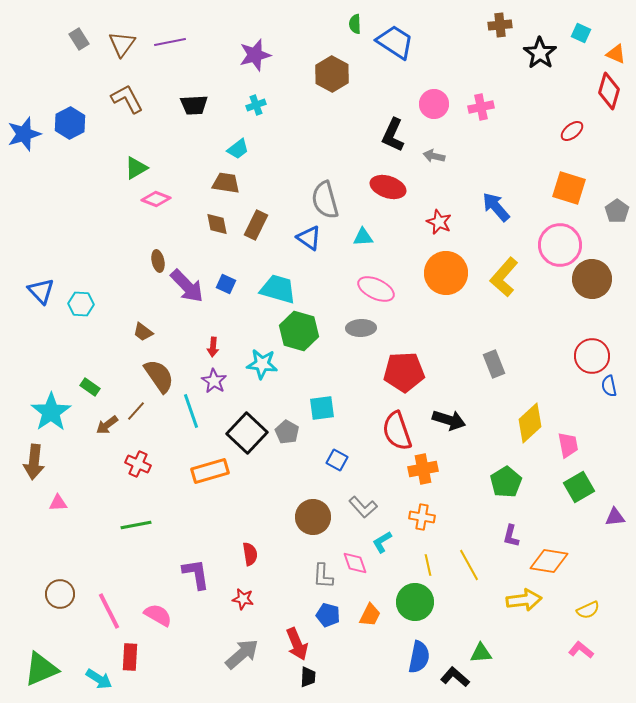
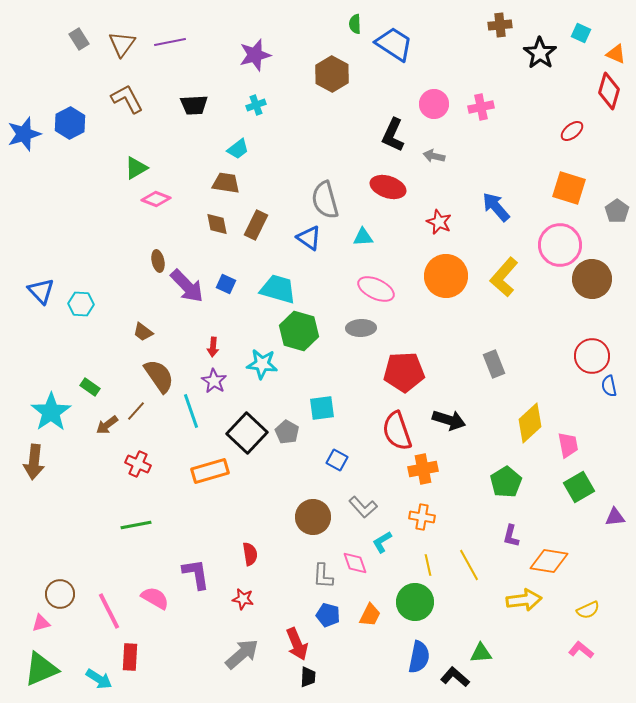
blue trapezoid at (395, 42): moved 1 px left, 2 px down
orange circle at (446, 273): moved 3 px down
pink triangle at (58, 503): moved 17 px left, 120 px down; rotated 12 degrees counterclockwise
pink semicircle at (158, 615): moved 3 px left, 17 px up
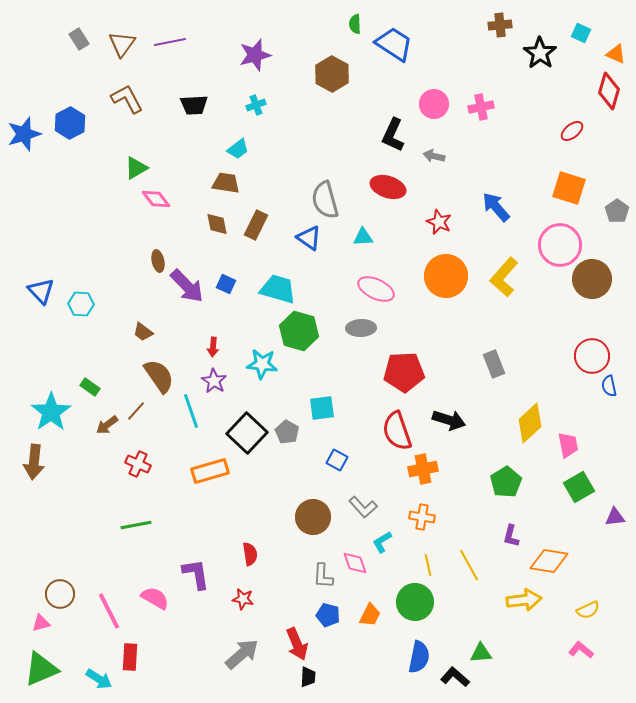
pink diamond at (156, 199): rotated 32 degrees clockwise
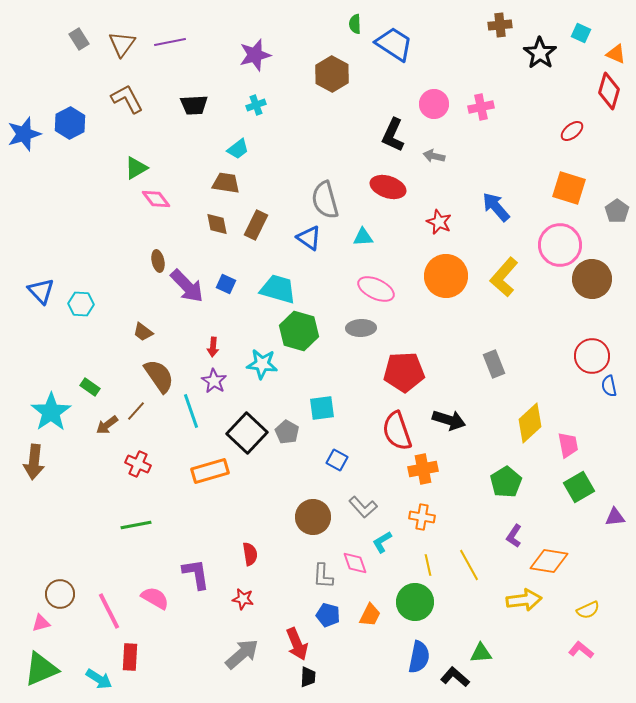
purple L-shape at (511, 536): moved 3 px right; rotated 20 degrees clockwise
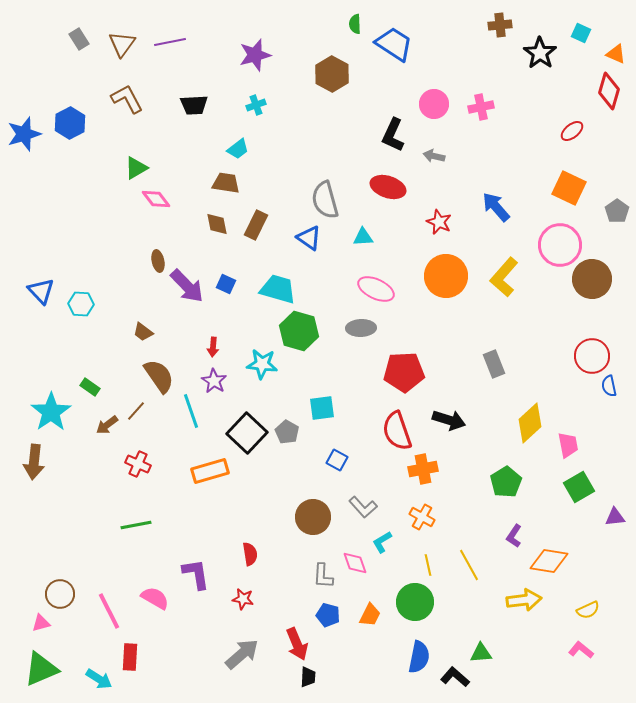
orange square at (569, 188): rotated 8 degrees clockwise
orange cross at (422, 517): rotated 20 degrees clockwise
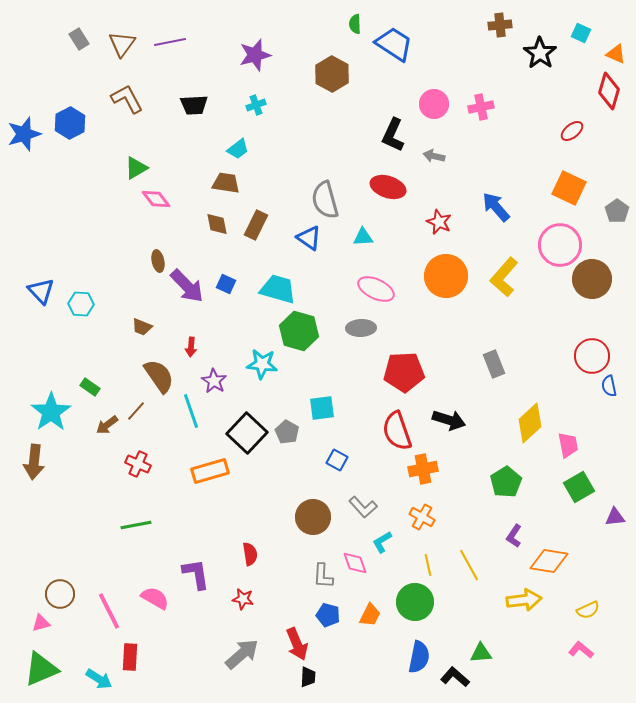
brown trapezoid at (143, 332): moved 1 px left, 5 px up; rotated 15 degrees counterclockwise
red arrow at (213, 347): moved 22 px left
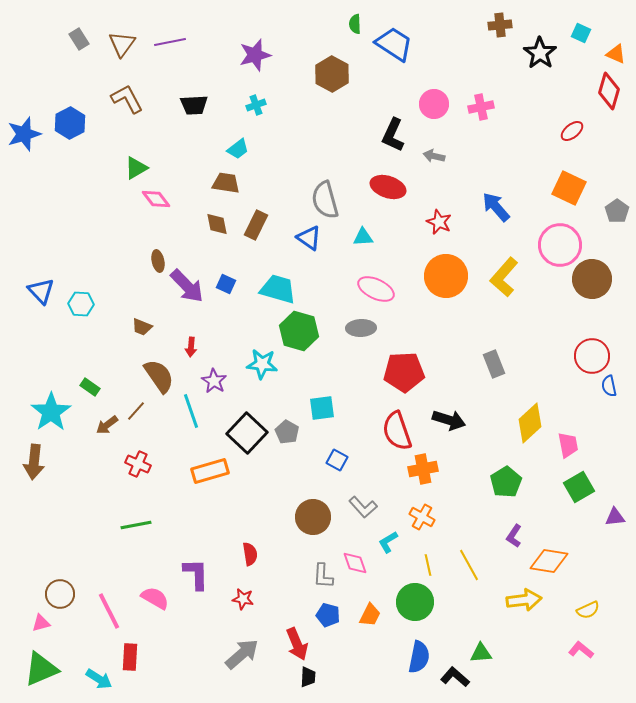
cyan L-shape at (382, 542): moved 6 px right
purple L-shape at (196, 574): rotated 8 degrees clockwise
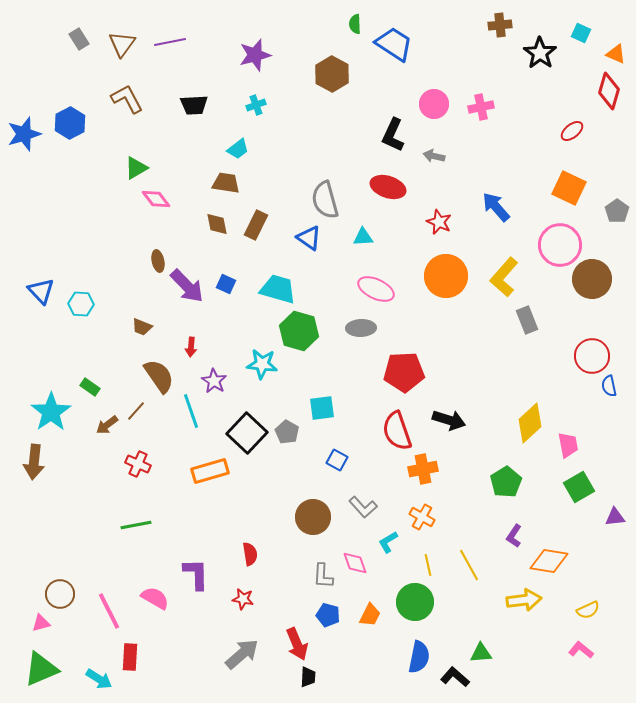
gray rectangle at (494, 364): moved 33 px right, 44 px up
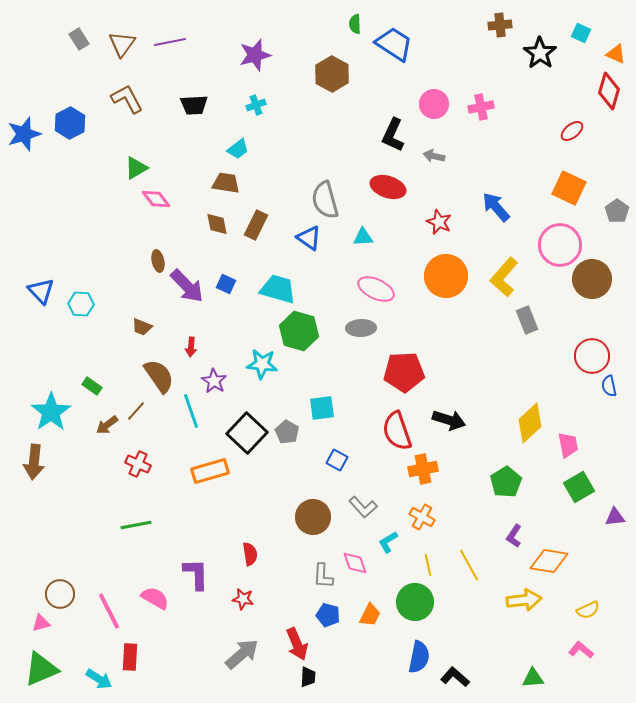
green rectangle at (90, 387): moved 2 px right, 1 px up
green triangle at (481, 653): moved 52 px right, 25 px down
